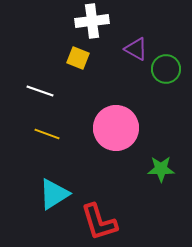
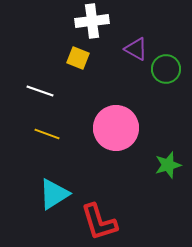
green star: moved 7 px right, 4 px up; rotated 16 degrees counterclockwise
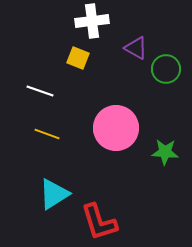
purple triangle: moved 1 px up
green star: moved 3 px left, 13 px up; rotated 20 degrees clockwise
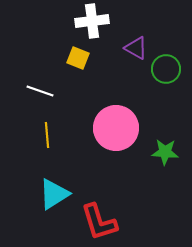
yellow line: moved 1 px down; rotated 65 degrees clockwise
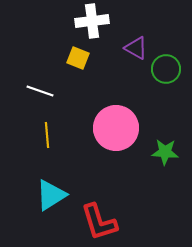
cyan triangle: moved 3 px left, 1 px down
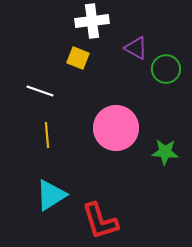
red L-shape: moved 1 px right, 1 px up
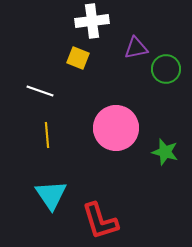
purple triangle: rotated 40 degrees counterclockwise
green star: rotated 12 degrees clockwise
cyan triangle: rotated 32 degrees counterclockwise
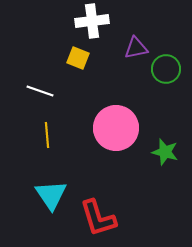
red L-shape: moved 2 px left, 3 px up
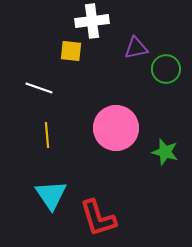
yellow square: moved 7 px left, 7 px up; rotated 15 degrees counterclockwise
white line: moved 1 px left, 3 px up
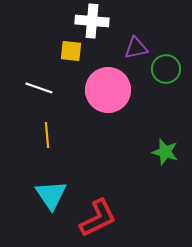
white cross: rotated 12 degrees clockwise
pink circle: moved 8 px left, 38 px up
red L-shape: rotated 99 degrees counterclockwise
